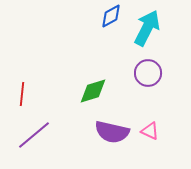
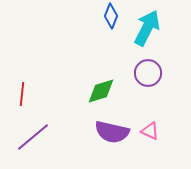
blue diamond: rotated 40 degrees counterclockwise
green diamond: moved 8 px right
purple line: moved 1 px left, 2 px down
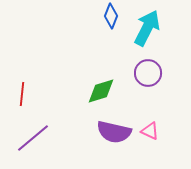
purple semicircle: moved 2 px right
purple line: moved 1 px down
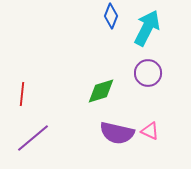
purple semicircle: moved 3 px right, 1 px down
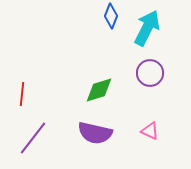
purple circle: moved 2 px right
green diamond: moved 2 px left, 1 px up
purple semicircle: moved 22 px left
purple line: rotated 12 degrees counterclockwise
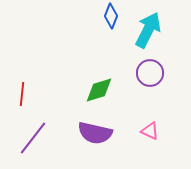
cyan arrow: moved 1 px right, 2 px down
